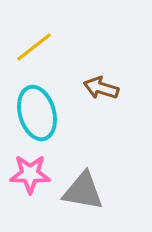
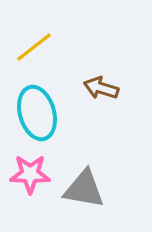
gray triangle: moved 1 px right, 2 px up
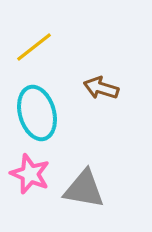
pink star: rotated 21 degrees clockwise
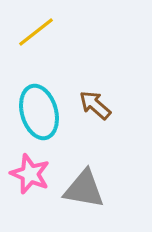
yellow line: moved 2 px right, 15 px up
brown arrow: moved 6 px left, 17 px down; rotated 24 degrees clockwise
cyan ellipse: moved 2 px right, 1 px up
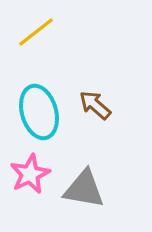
pink star: rotated 24 degrees clockwise
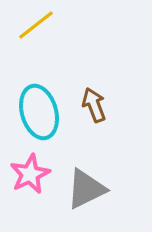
yellow line: moved 7 px up
brown arrow: moved 1 px left; rotated 28 degrees clockwise
gray triangle: moved 2 px right; rotated 36 degrees counterclockwise
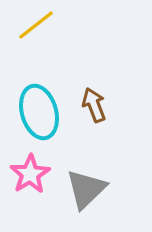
pink star: rotated 6 degrees counterclockwise
gray triangle: rotated 18 degrees counterclockwise
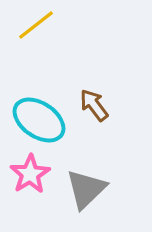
brown arrow: rotated 16 degrees counterclockwise
cyan ellipse: moved 8 px down; rotated 40 degrees counterclockwise
